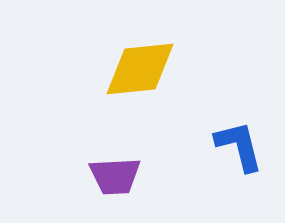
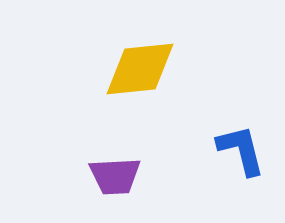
blue L-shape: moved 2 px right, 4 px down
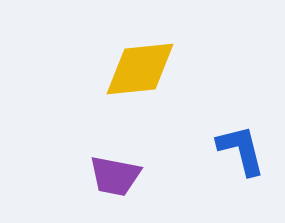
purple trapezoid: rotated 14 degrees clockwise
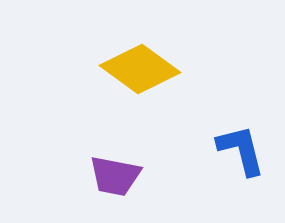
yellow diamond: rotated 42 degrees clockwise
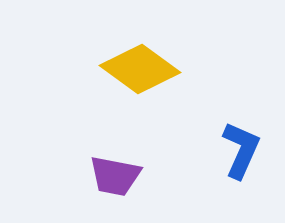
blue L-shape: rotated 38 degrees clockwise
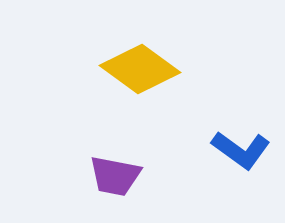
blue L-shape: rotated 102 degrees clockwise
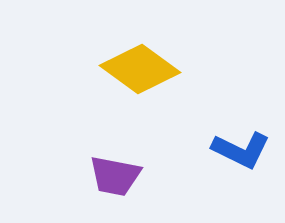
blue L-shape: rotated 10 degrees counterclockwise
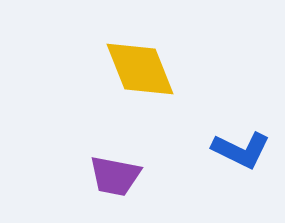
yellow diamond: rotated 32 degrees clockwise
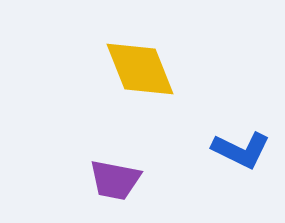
purple trapezoid: moved 4 px down
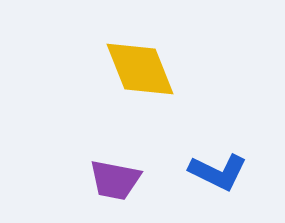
blue L-shape: moved 23 px left, 22 px down
